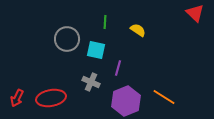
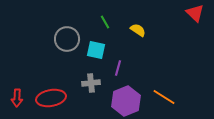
green line: rotated 32 degrees counterclockwise
gray cross: moved 1 px down; rotated 30 degrees counterclockwise
red arrow: rotated 24 degrees counterclockwise
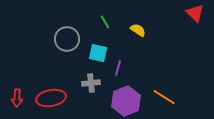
cyan square: moved 2 px right, 3 px down
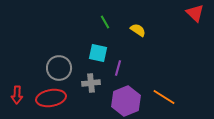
gray circle: moved 8 px left, 29 px down
red arrow: moved 3 px up
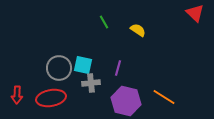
green line: moved 1 px left
cyan square: moved 15 px left, 12 px down
purple hexagon: rotated 24 degrees counterclockwise
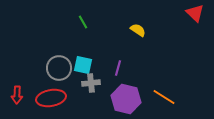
green line: moved 21 px left
purple hexagon: moved 2 px up
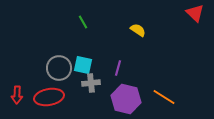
red ellipse: moved 2 px left, 1 px up
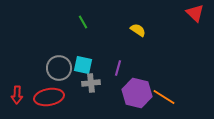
purple hexagon: moved 11 px right, 6 px up
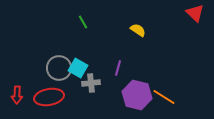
cyan square: moved 5 px left, 3 px down; rotated 18 degrees clockwise
purple hexagon: moved 2 px down
